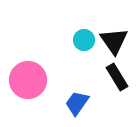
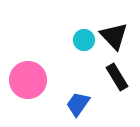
black triangle: moved 5 px up; rotated 8 degrees counterclockwise
blue trapezoid: moved 1 px right, 1 px down
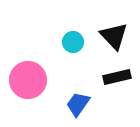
cyan circle: moved 11 px left, 2 px down
black rectangle: rotated 72 degrees counterclockwise
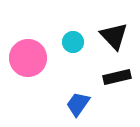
pink circle: moved 22 px up
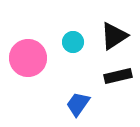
black triangle: rotated 40 degrees clockwise
black rectangle: moved 1 px right, 1 px up
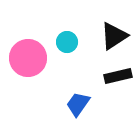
cyan circle: moved 6 px left
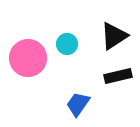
cyan circle: moved 2 px down
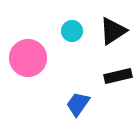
black triangle: moved 1 px left, 5 px up
cyan circle: moved 5 px right, 13 px up
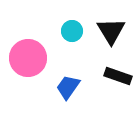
black triangle: moved 2 px left; rotated 28 degrees counterclockwise
black rectangle: rotated 32 degrees clockwise
blue trapezoid: moved 10 px left, 17 px up
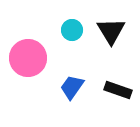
cyan circle: moved 1 px up
black rectangle: moved 14 px down
blue trapezoid: moved 4 px right
